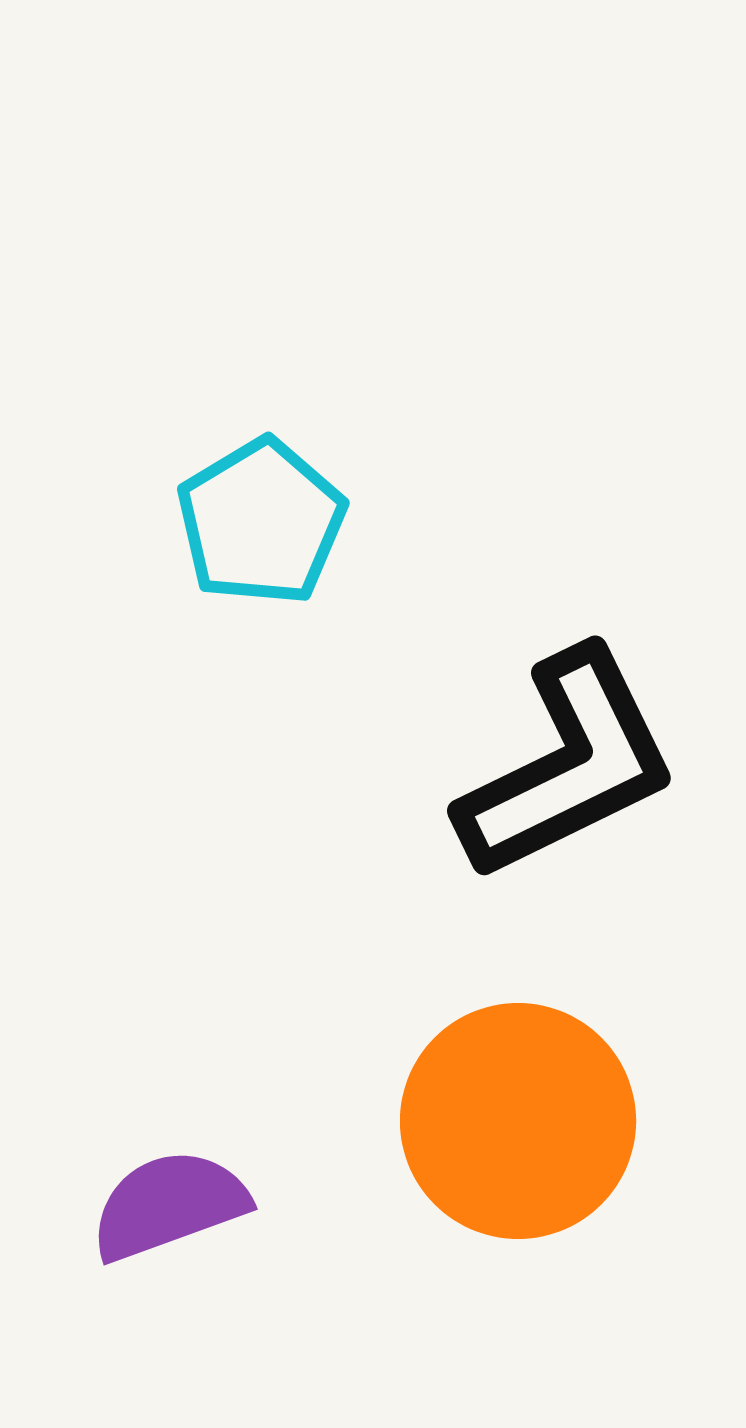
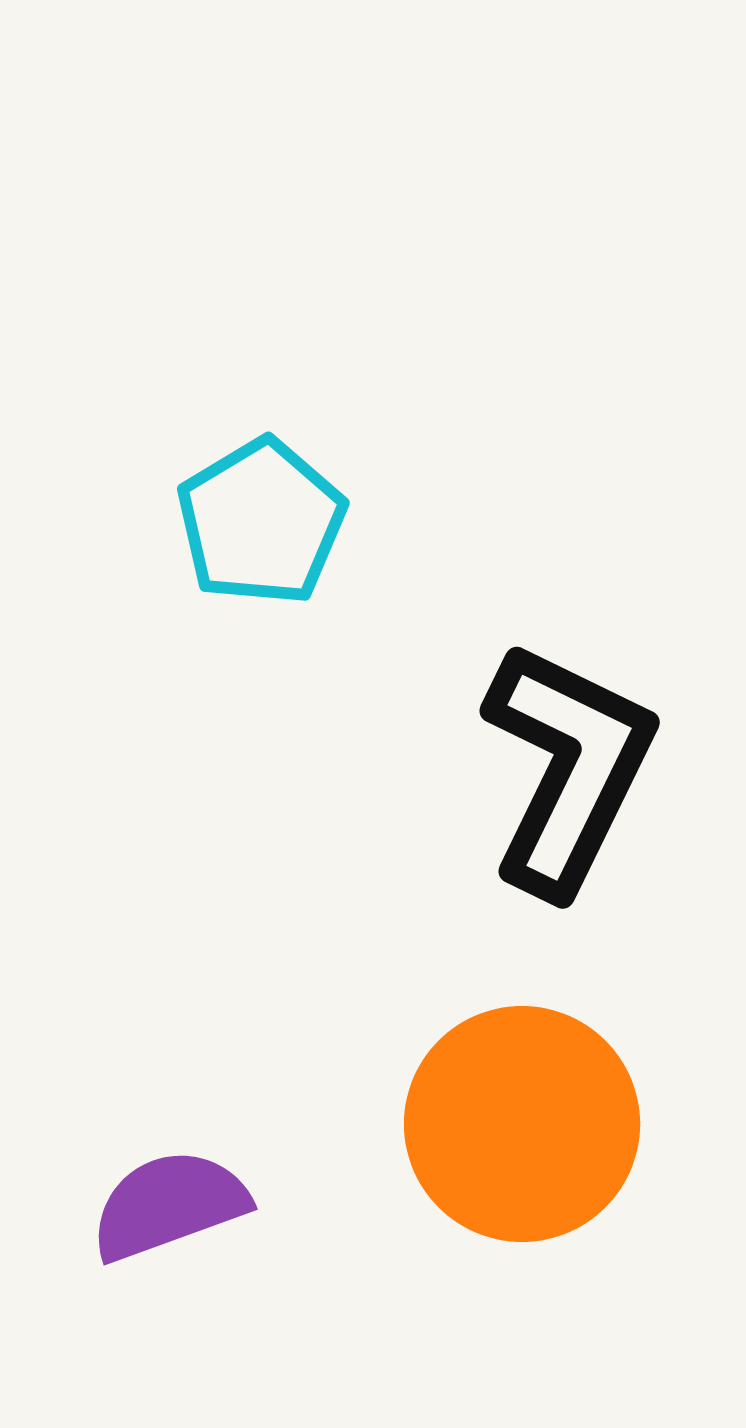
black L-shape: moved 3 px down; rotated 38 degrees counterclockwise
orange circle: moved 4 px right, 3 px down
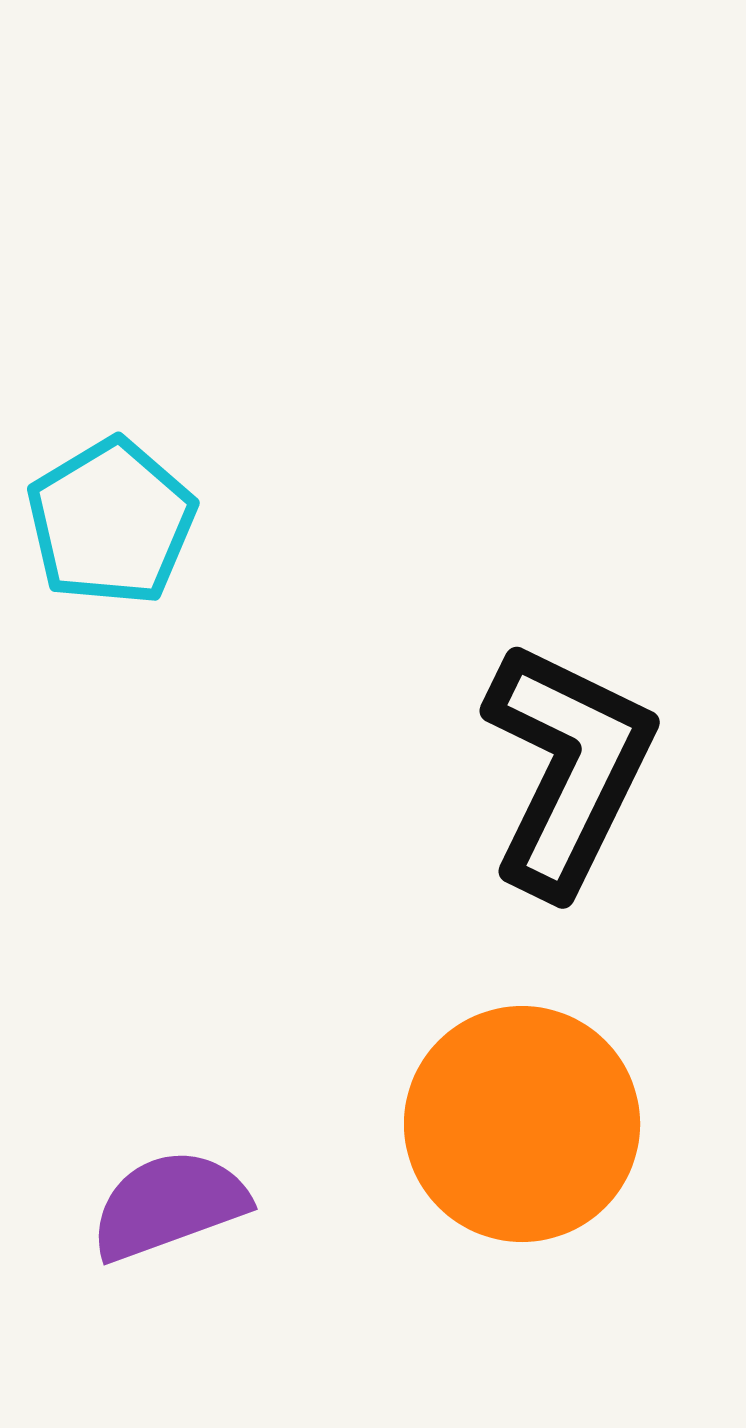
cyan pentagon: moved 150 px left
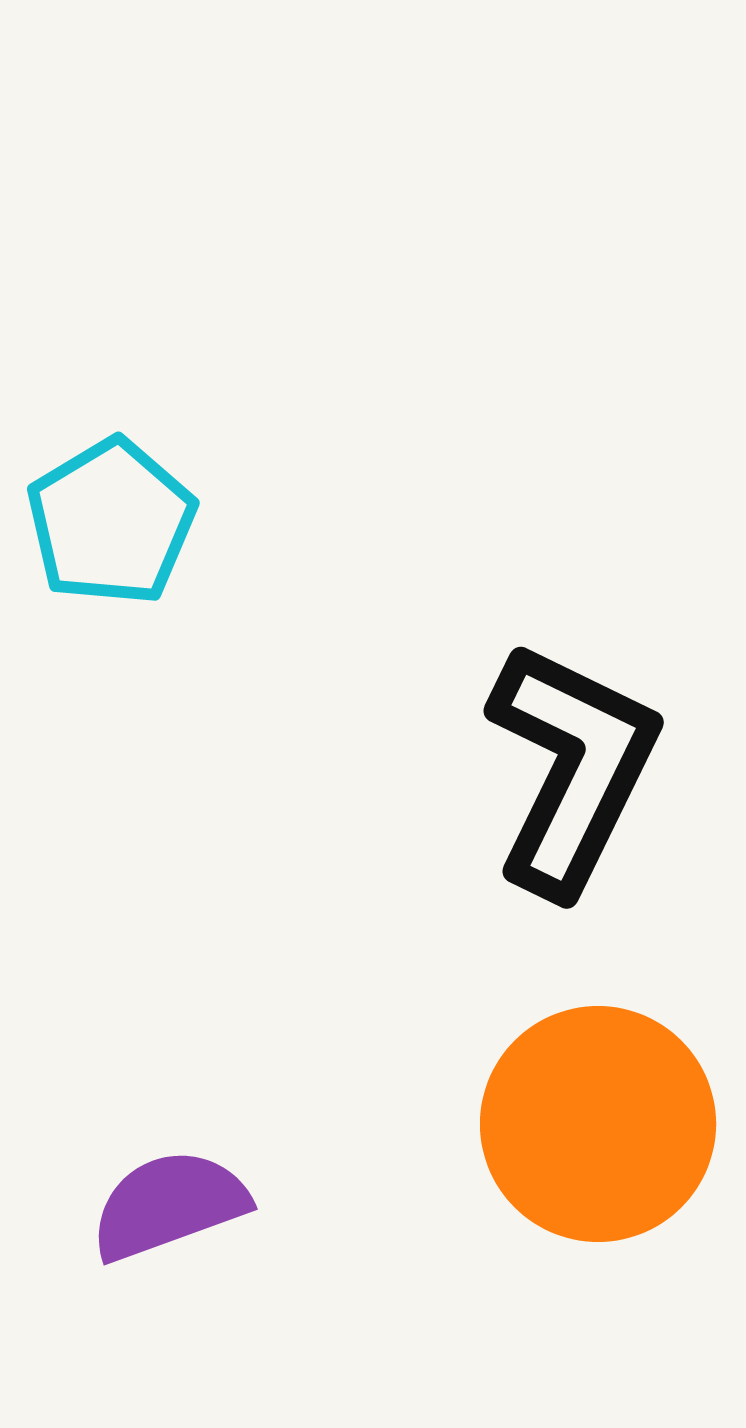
black L-shape: moved 4 px right
orange circle: moved 76 px right
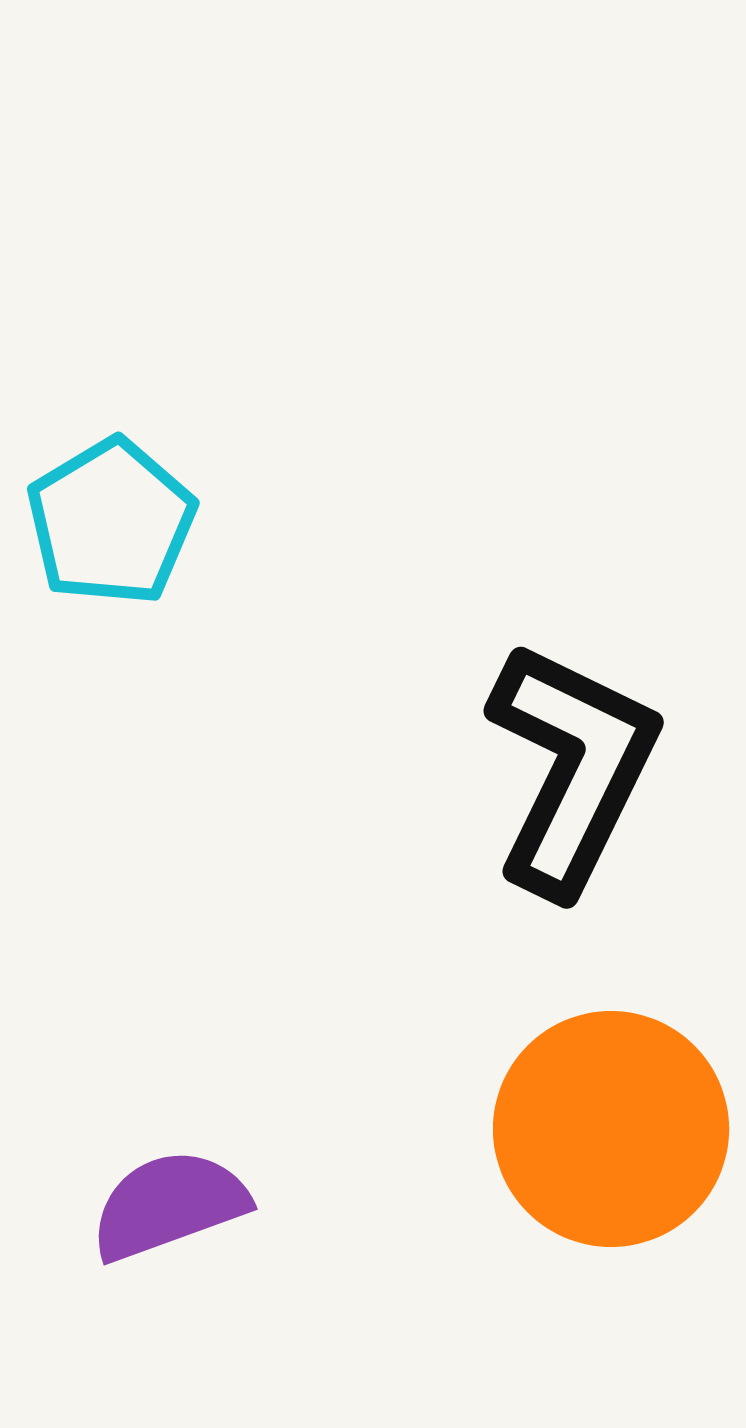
orange circle: moved 13 px right, 5 px down
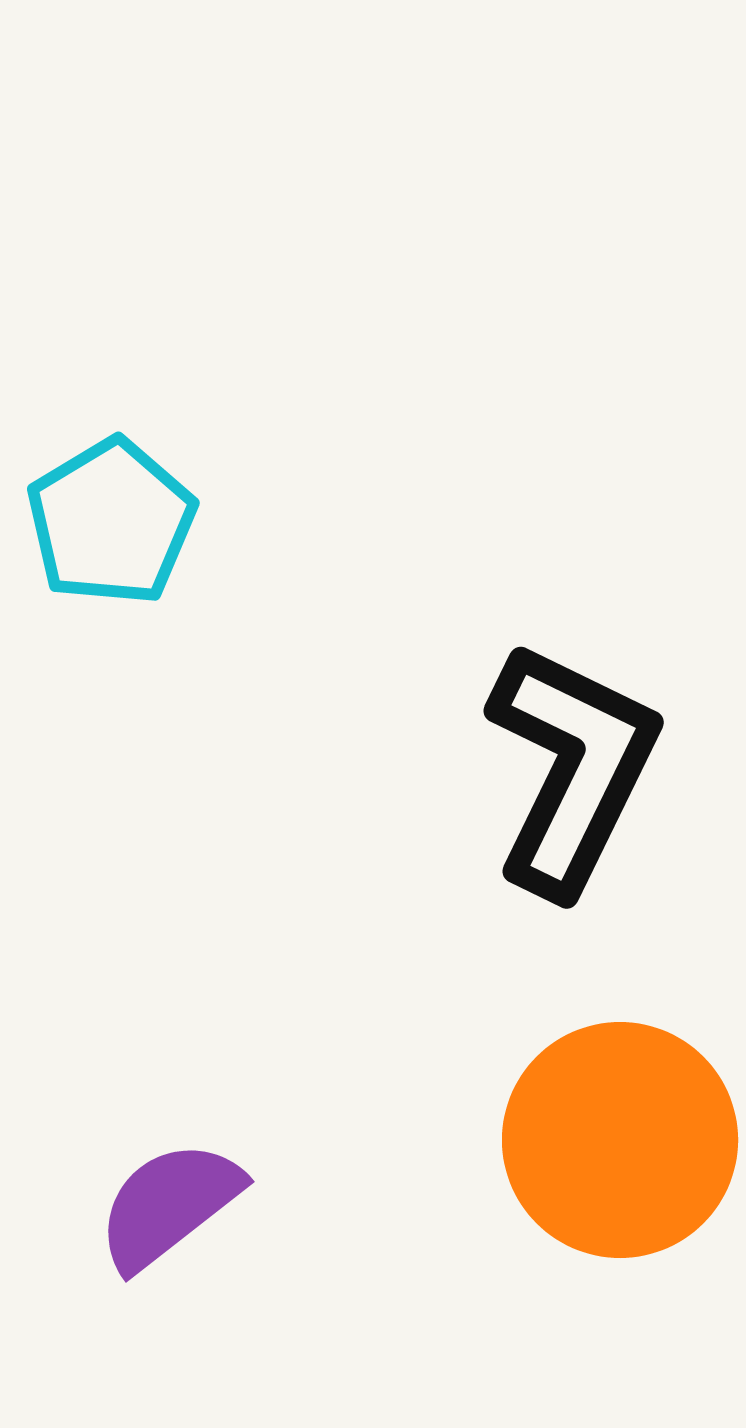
orange circle: moved 9 px right, 11 px down
purple semicircle: rotated 18 degrees counterclockwise
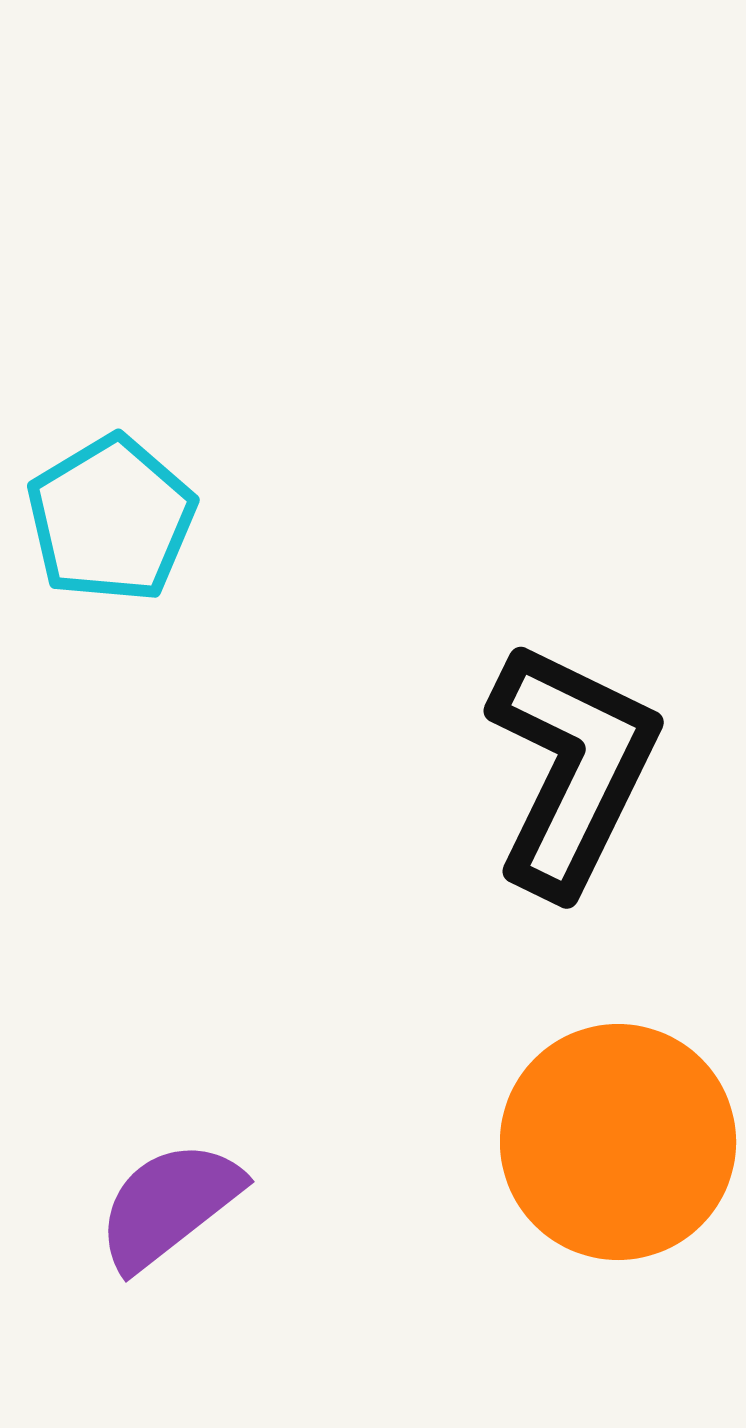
cyan pentagon: moved 3 px up
orange circle: moved 2 px left, 2 px down
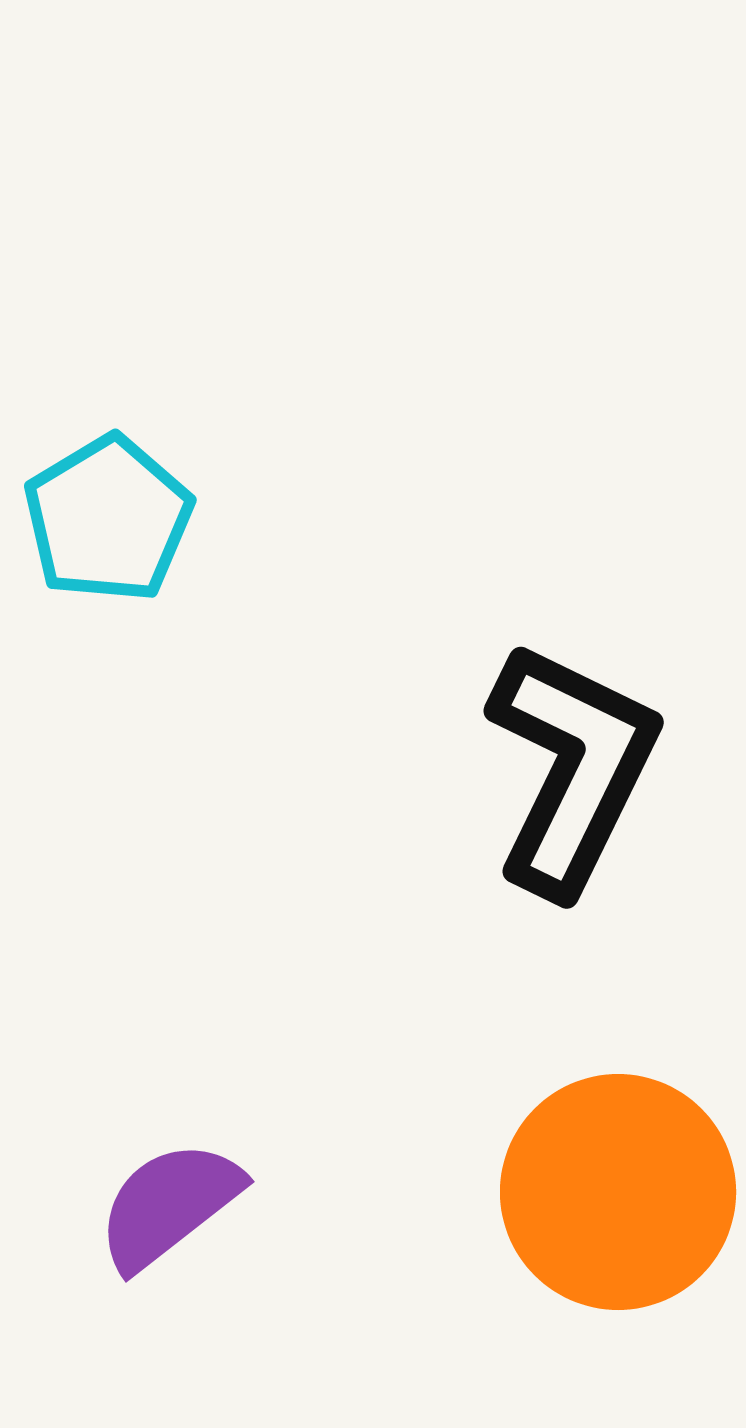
cyan pentagon: moved 3 px left
orange circle: moved 50 px down
